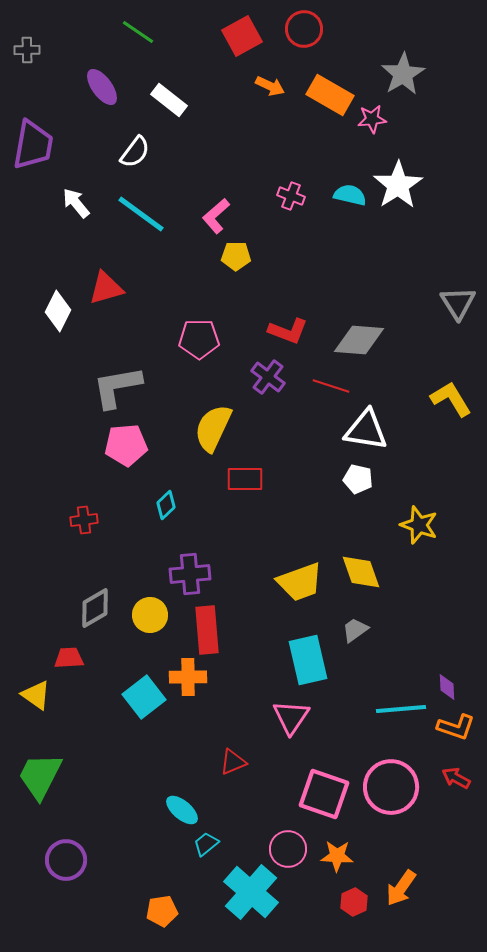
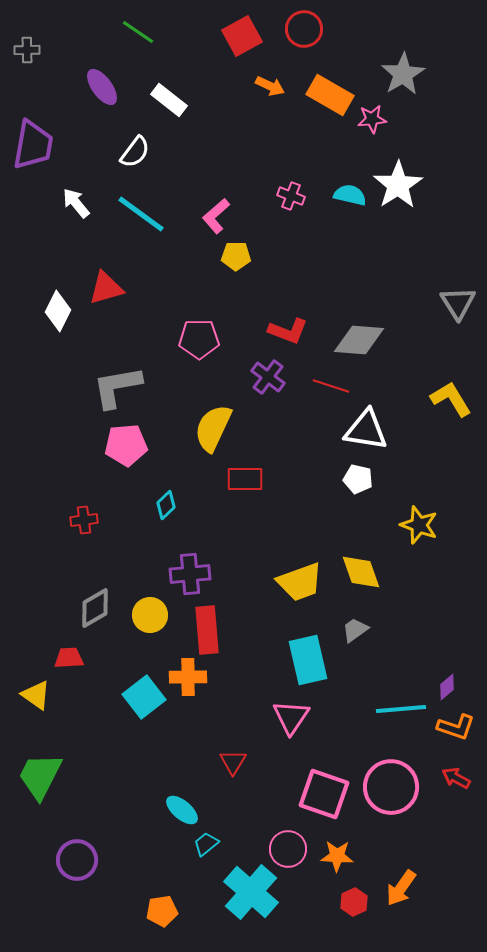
purple diamond at (447, 687): rotated 52 degrees clockwise
red triangle at (233, 762): rotated 36 degrees counterclockwise
purple circle at (66, 860): moved 11 px right
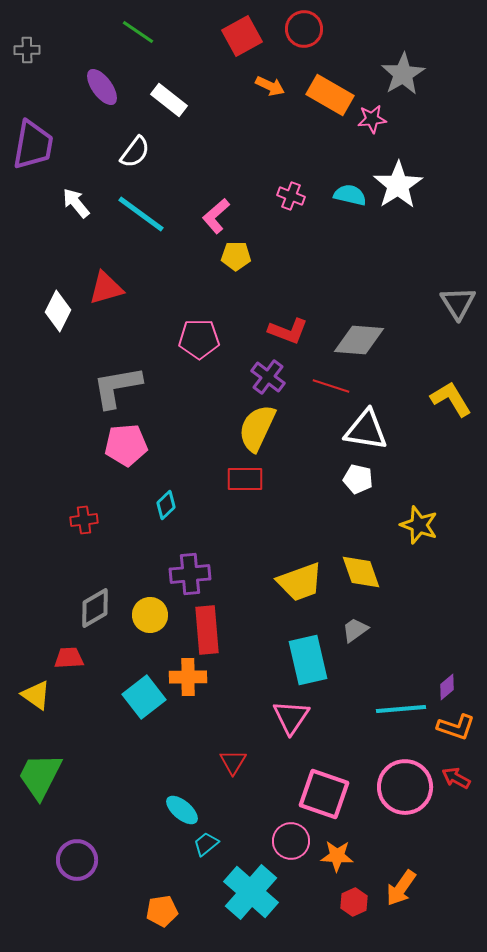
yellow semicircle at (213, 428): moved 44 px right
pink circle at (391, 787): moved 14 px right
pink circle at (288, 849): moved 3 px right, 8 px up
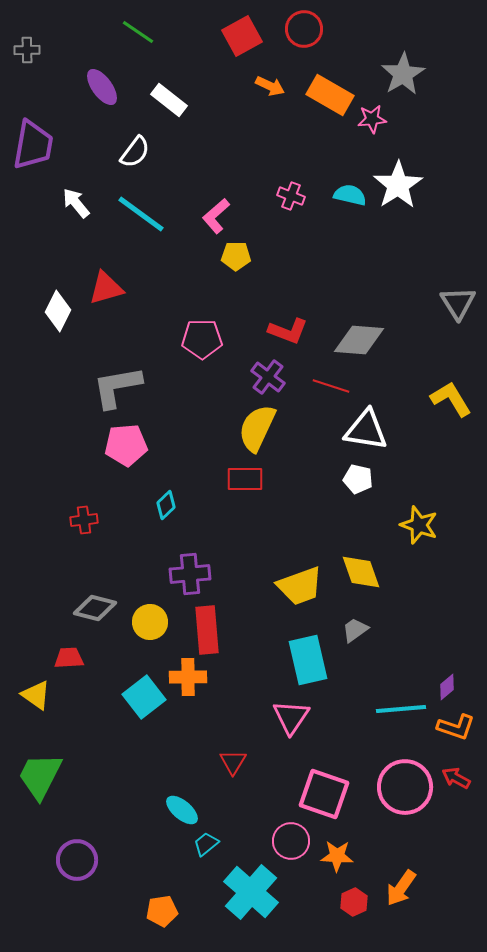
pink pentagon at (199, 339): moved 3 px right
yellow trapezoid at (300, 582): moved 4 px down
gray diamond at (95, 608): rotated 45 degrees clockwise
yellow circle at (150, 615): moved 7 px down
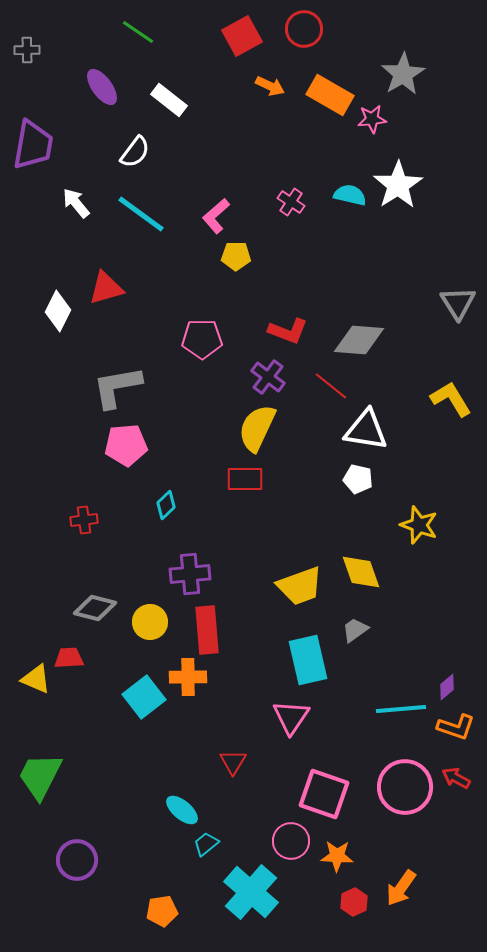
pink cross at (291, 196): moved 6 px down; rotated 12 degrees clockwise
red line at (331, 386): rotated 21 degrees clockwise
yellow triangle at (36, 695): moved 16 px up; rotated 12 degrees counterclockwise
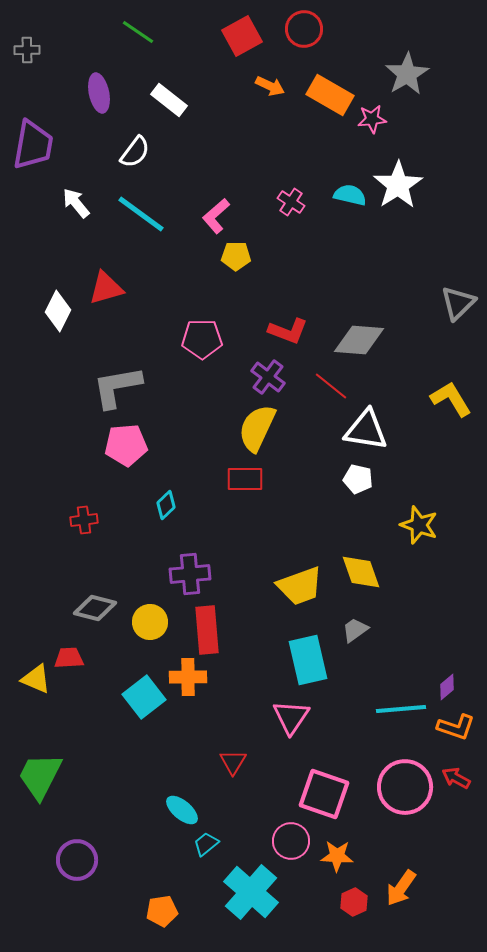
gray star at (403, 74): moved 4 px right
purple ellipse at (102, 87): moved 3 px left, 6 px down; rotated 24 degrees clockwise
gray triangle at (458, 303): rotated 18 degrees clockwise
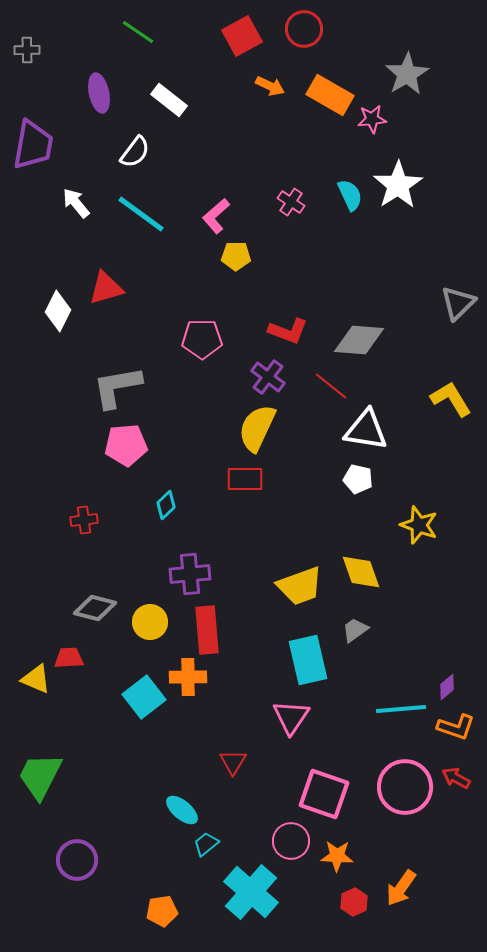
cyan semicircle at (350, 195): rotated 52 degrees clockwise
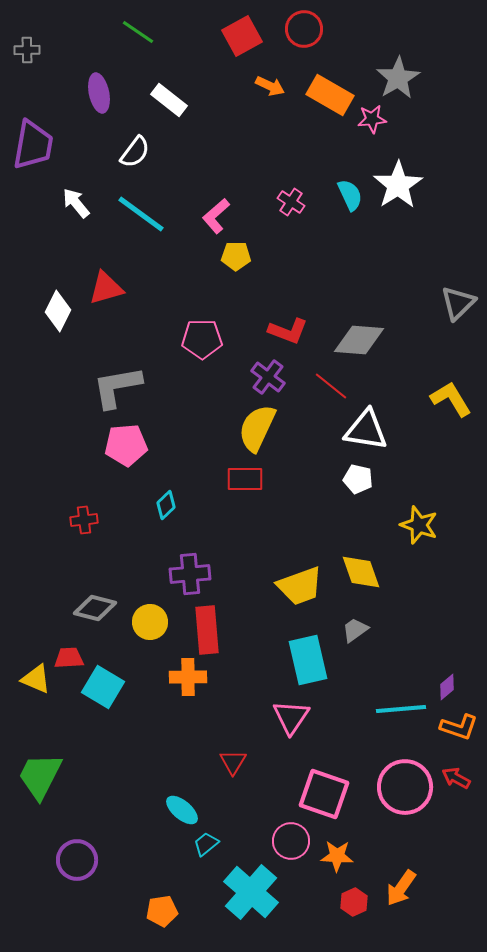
gray star at (407, 74): moved 9 px left, 4 px down
cyan square at (144, 697): moved 41 px left, 10 px up; rotated 21 degrees counterclockwise
orange L-shape at (456, 727): moved 3 px right
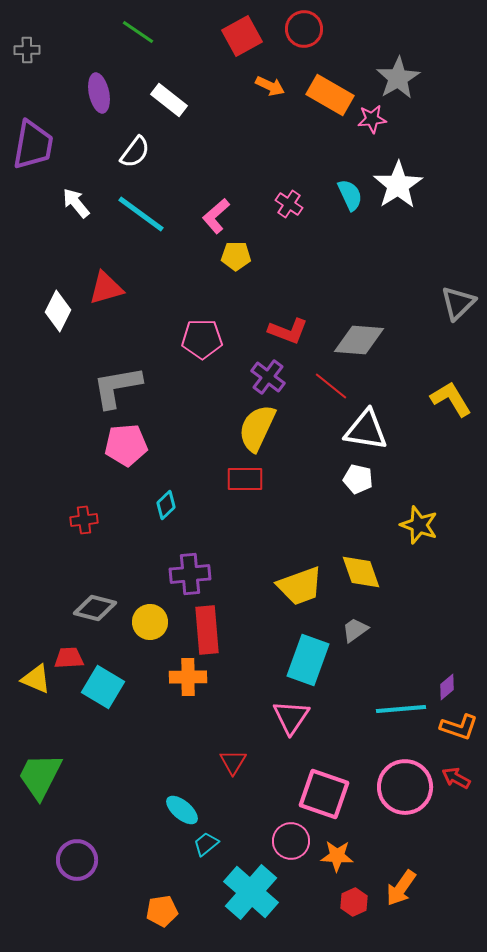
pink cross at (291, 202): moved 2 px left, 2 px down
cyan rectangle at (308, 660): rotated 33 degrees clockwise
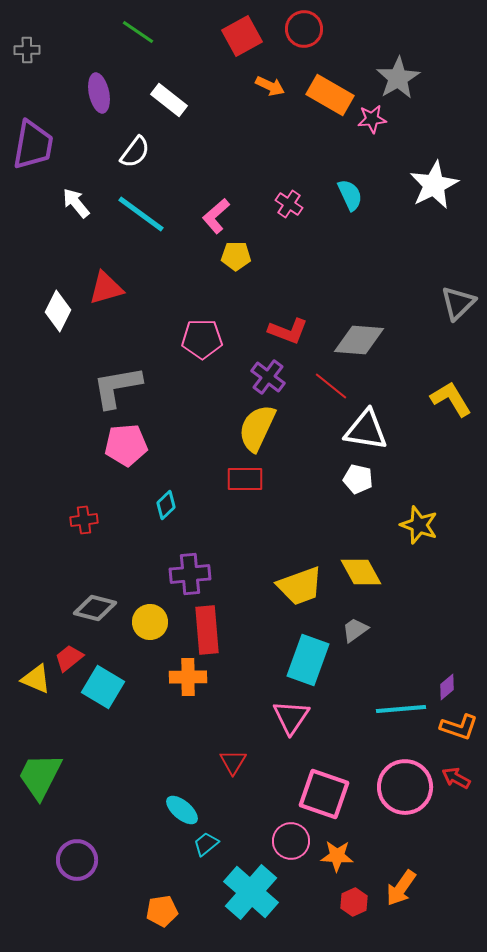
white star at (398, 185): moved 36 px right; rotated 6 degrees clockwise
yellow diamond at (361, 572): rotated 9 degrees counterclockwise
red trapezoid at (69, 658): rotated 36 degrees counterclockwise
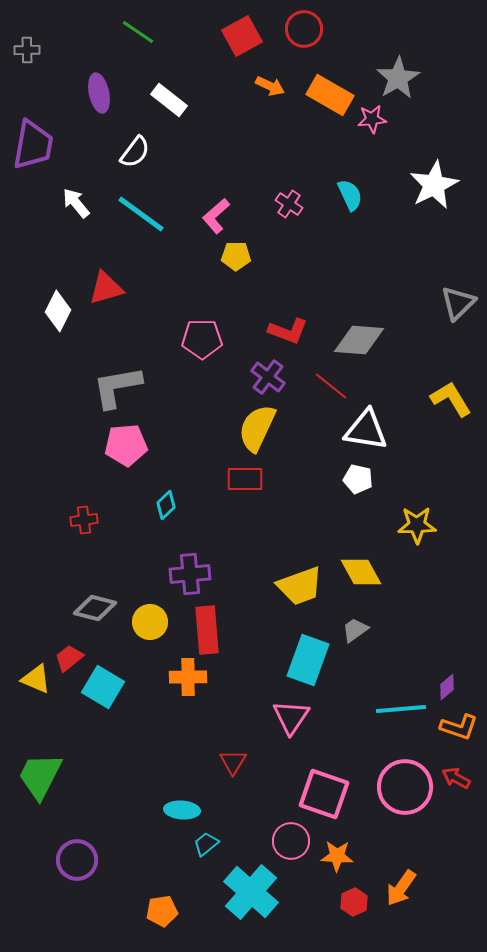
yellow star at (419, 525): moved 2 px left; rotated 21 degrees counterclockwise
cyan ellipse at (182, 810): rotated 36 degrees counterclockwise
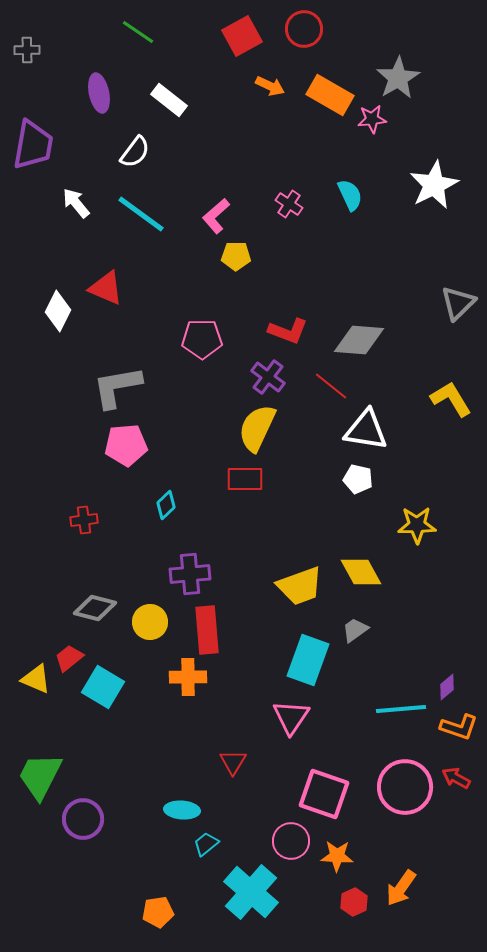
red triangle at (106, 288): rotated 39 degrees clockwise
purple circle at (77, 860): moved 6 px right, 41 px up
orange pentagon at (162, 911): moved 4 px left, 1 px down
